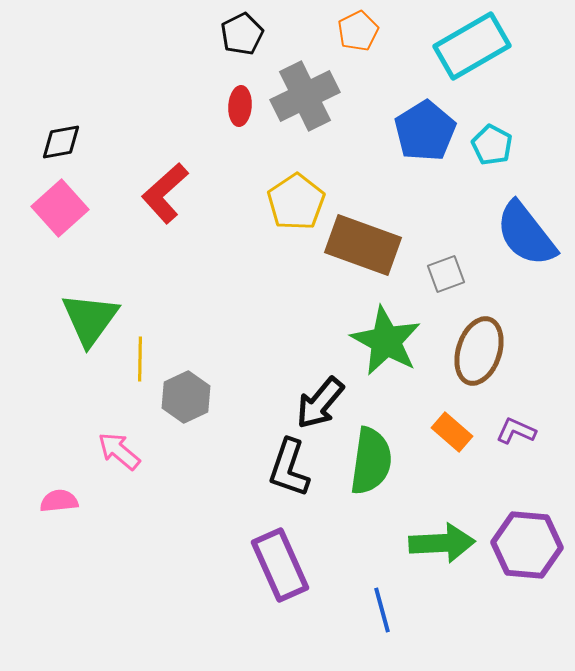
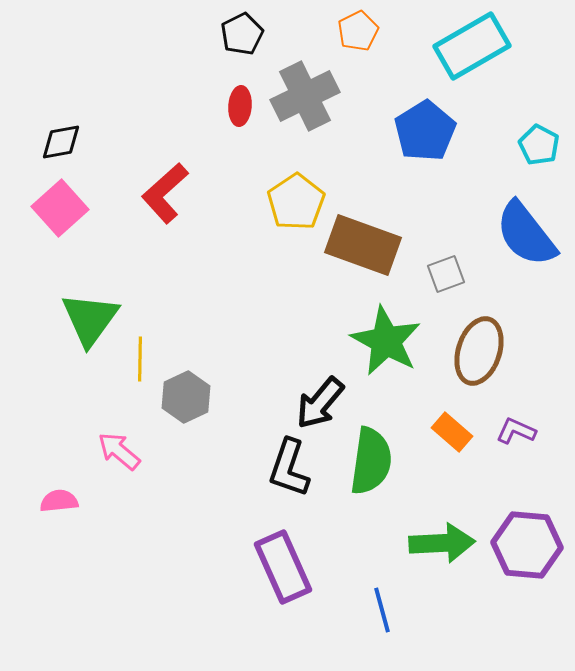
cyan pentagon: moved 47 px right
purple rectangle: moved 3 px right, 2 px down
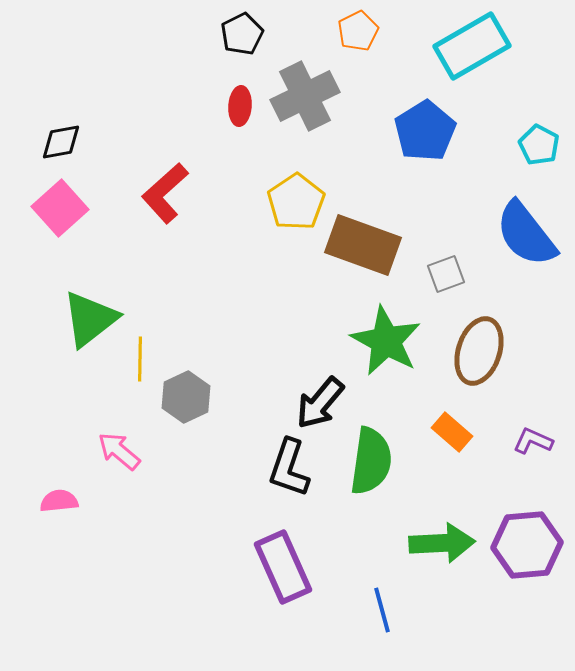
green triangle: rotated 16 degrees clockwise
purple L-shape: moved 17 px right, 10 px down
purple hexagon: rotated 10 degrees counterclockwise
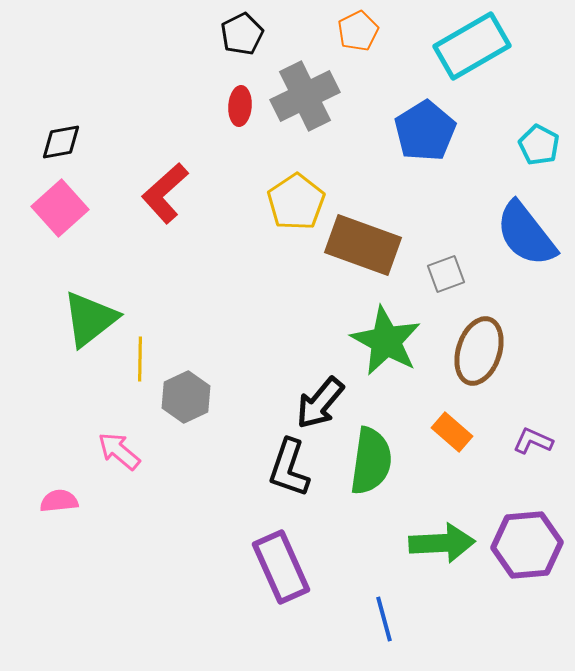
purple rectangle: moved 2 px left
blue line: moved 2 px right, 9 px down
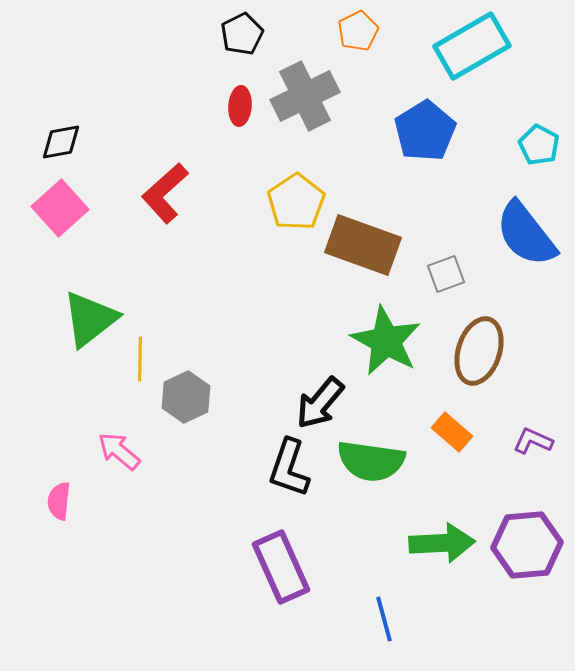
green semicircle: rotated 90 degrees clockwise
pink semicircle: rotated 78 degrees counterclockwise
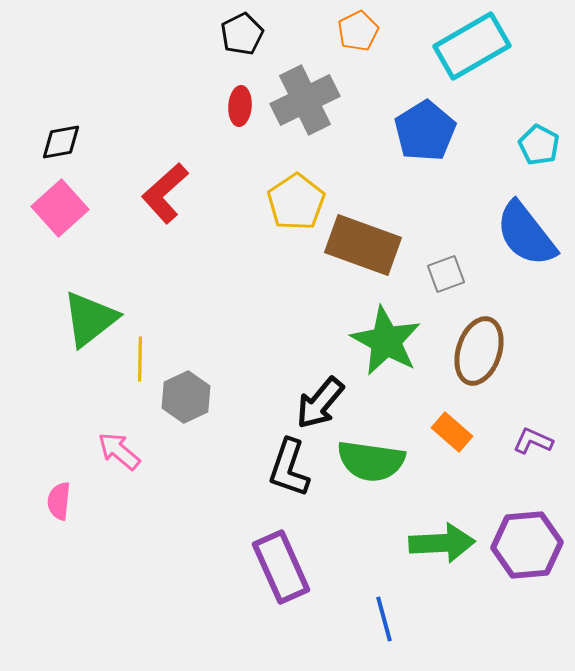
gray cross: moved 4 px down
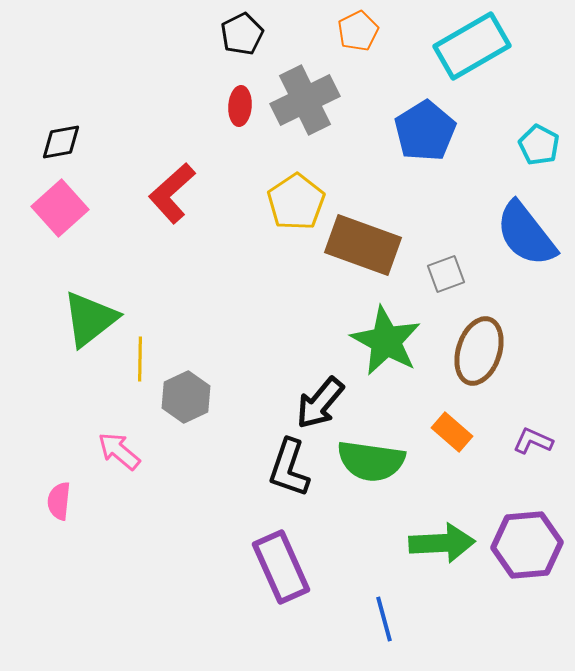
red L-shape: moved 7 px right
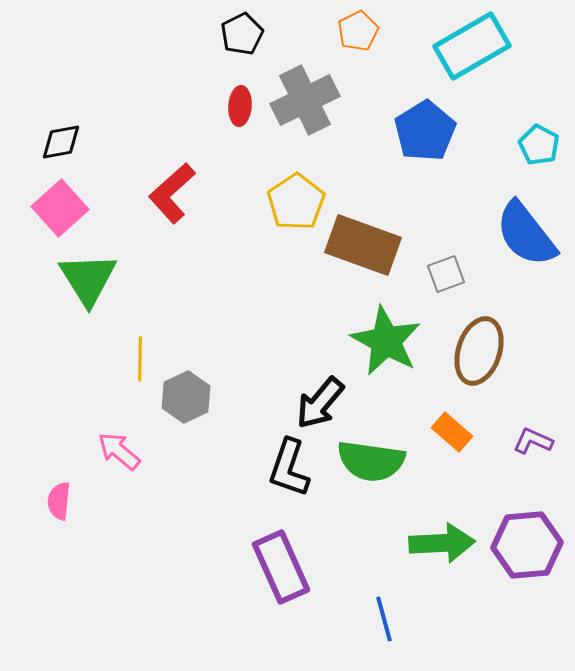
green triangle: moved 2 px left, 40 px up; rotated 24 degrees counterclockwise
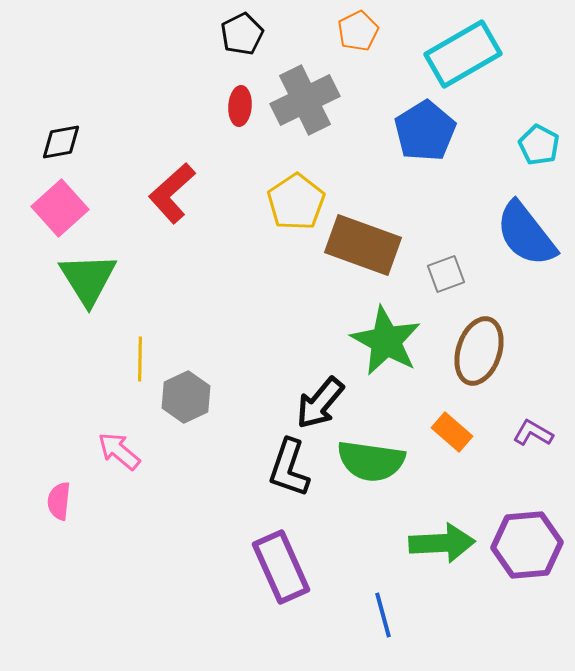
cyan rectangle: moved 9 px left, 8 px down
purple L-shape: moved 8 px up; rotated 6 degrees clockwise
blue line: moved 1 px left, 4 px up
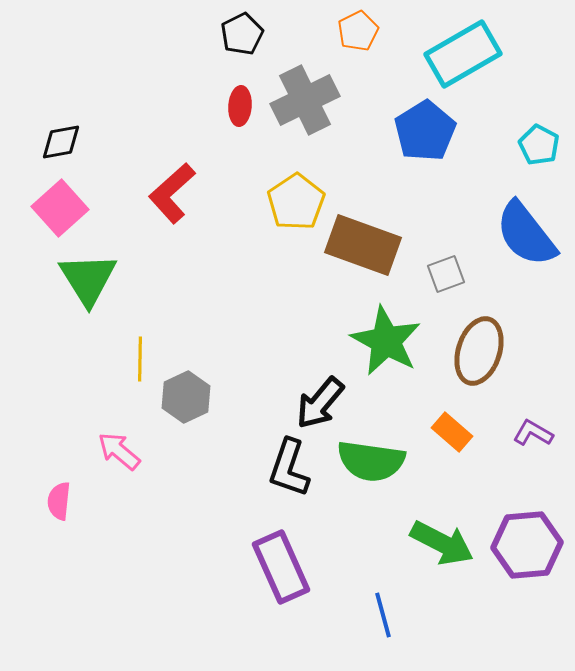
green arrow: rotated 30 degrees clockwise
